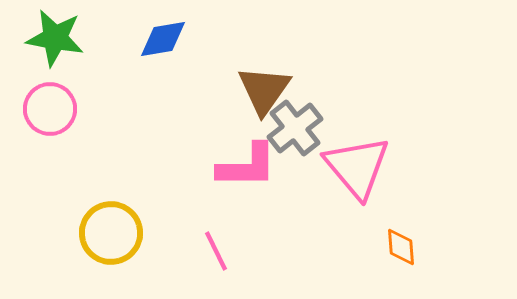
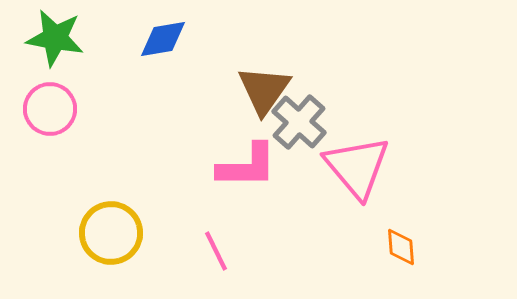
gray cross: moved 4 px right, 6 px up; rotated 10 degrees counterclockwise
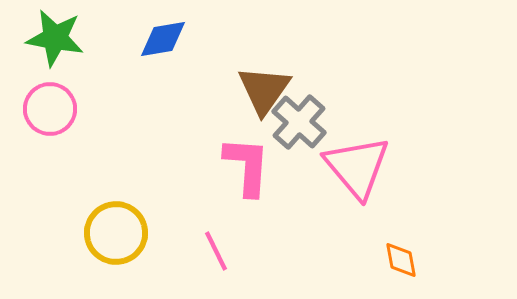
pink L-shape: rotated 86 degrees counterclockwise
yellow circle: moved 5 px right
orange diamond: moved 13 px down; rotated 6 degrees counterclockwise
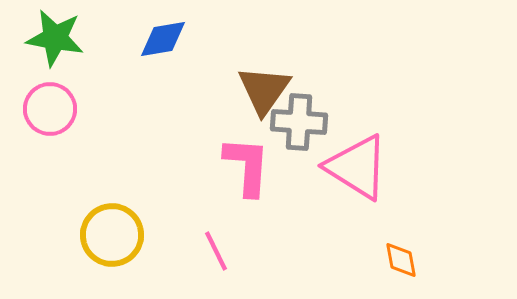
gray cross: rotated 38 degrees counterclockwise
pink triangle: rotated 18 degrees counterclockwise
yellow circle: moved 4 px left, 2 px down
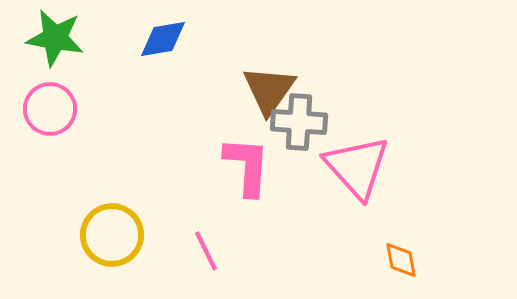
brown triangle: moved 5 px right
pink triangle: rotated 16 degrees clockwise
pink line: moved 10 px left
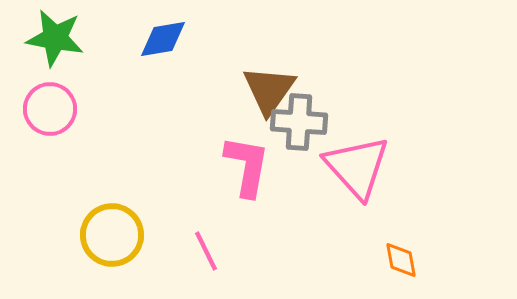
pink L-shape: rotated 6 degrees clockwise
